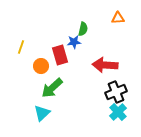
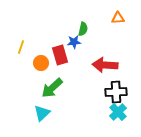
orange circle: moved 3 px up
black cross: rotated 20 degrees clockwise
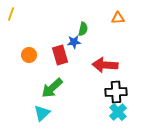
yellow line: moved 10 px left, 33 px up
orange circle: moved 12 px left, 8 px up
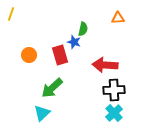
blue star: rotated 24 degrees clockwise
black cross: moved 2 px left, 2 px up
cyan cross: moved 4 px left, 1 px down
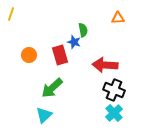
green semicircle: moved 1 px down; rotated 24 degrees counterclockwise
black cross: rotated 25 degrees clockwise
cyan triangle: moved 2 px right, 2 px down
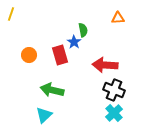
blue star: rotated 16 degrees clockwise
green arrow: moved 2 px down; rotated 55 degrees clockwise
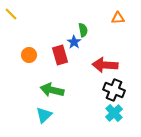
yellow line: rotated 64 degrees counterclockwise
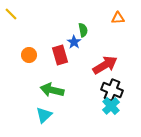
red arrow: rotated 145 degrees clockwise
black cross: moved 2 px left
cyan cross: moved 3 px left, 7 px up
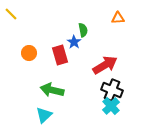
orange circle: moved 2 px up
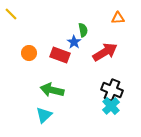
red rectangle: rotated 54 degrees counterclockwise
red arrow: moved 13 px up
